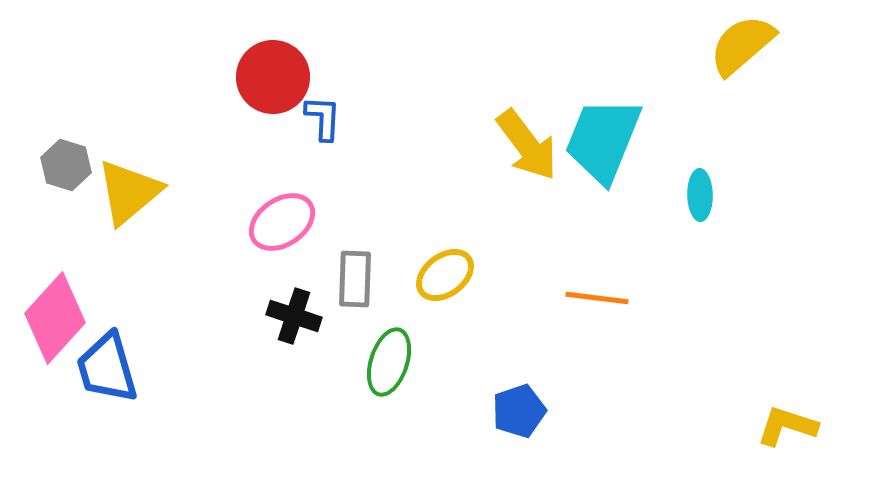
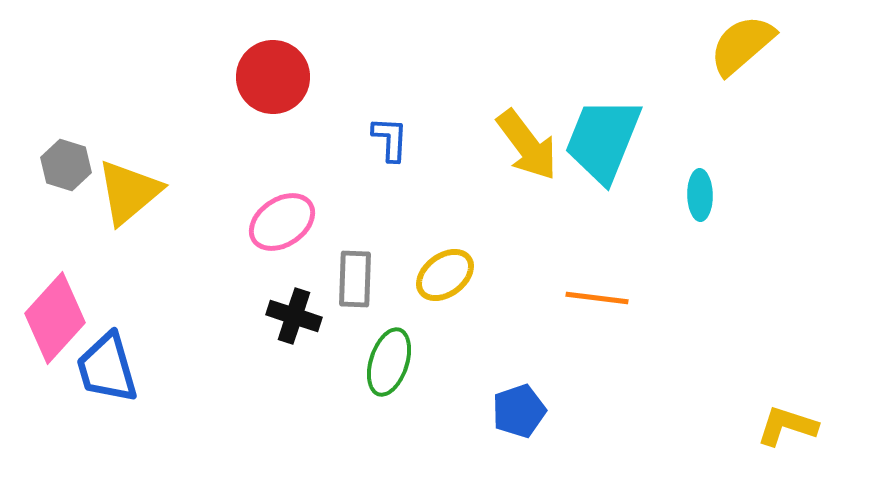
blue L-shape: moved 67 px right, 21 px down
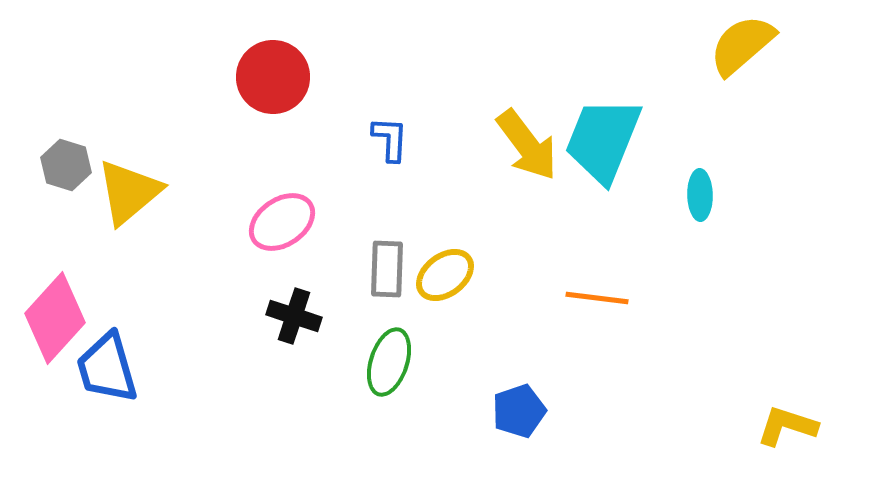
gray rectangle: moved 32 px right, 10 px up
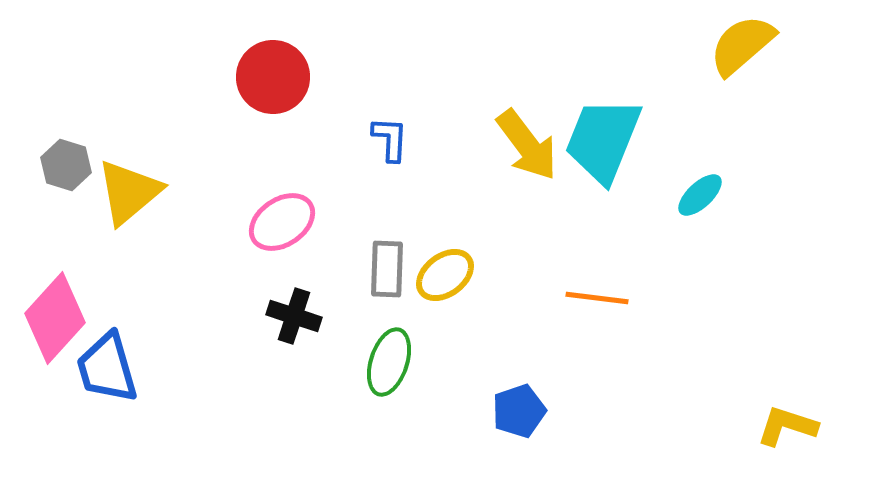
cyan ellipse: rotated 48 degrees clockwise
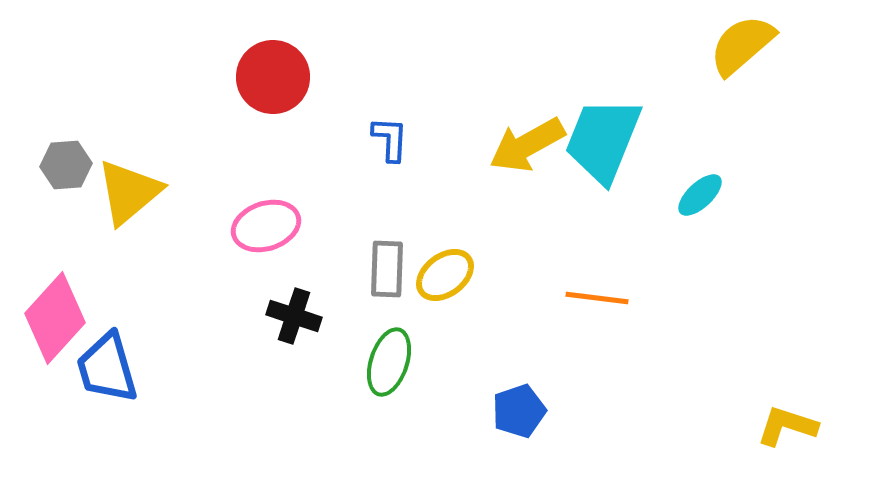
yellow arrow: rotated 98 degrees clockwise
gray hexagon: rotated 21 degrees counterclockwise
pink ellipse: moved 16 px left, 4 px down; rotated 16 degrees clockwise
